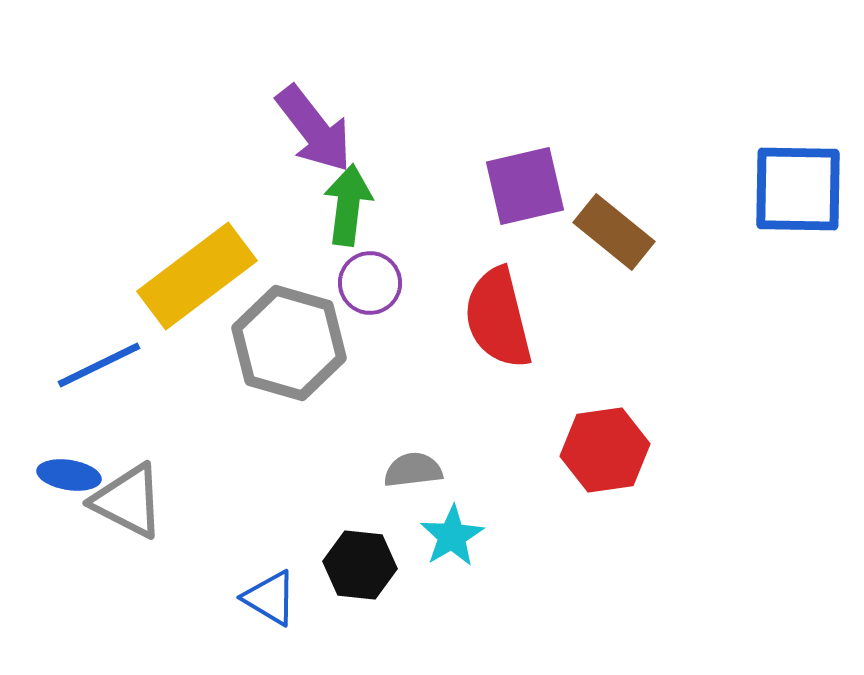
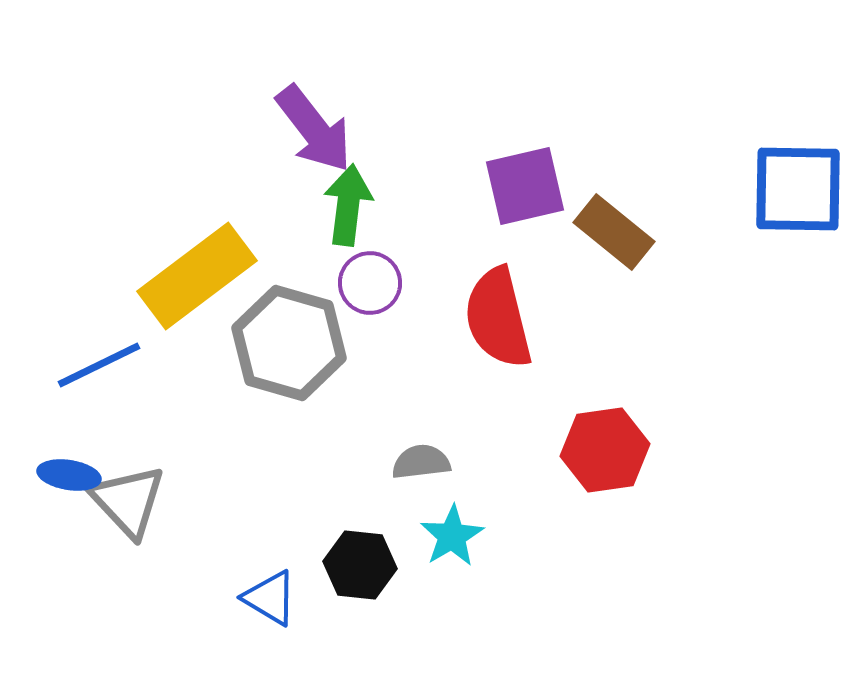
gray semicircle: moved 8 px right, 8 px up
gray triangle: rotated 20 degrees clockwise
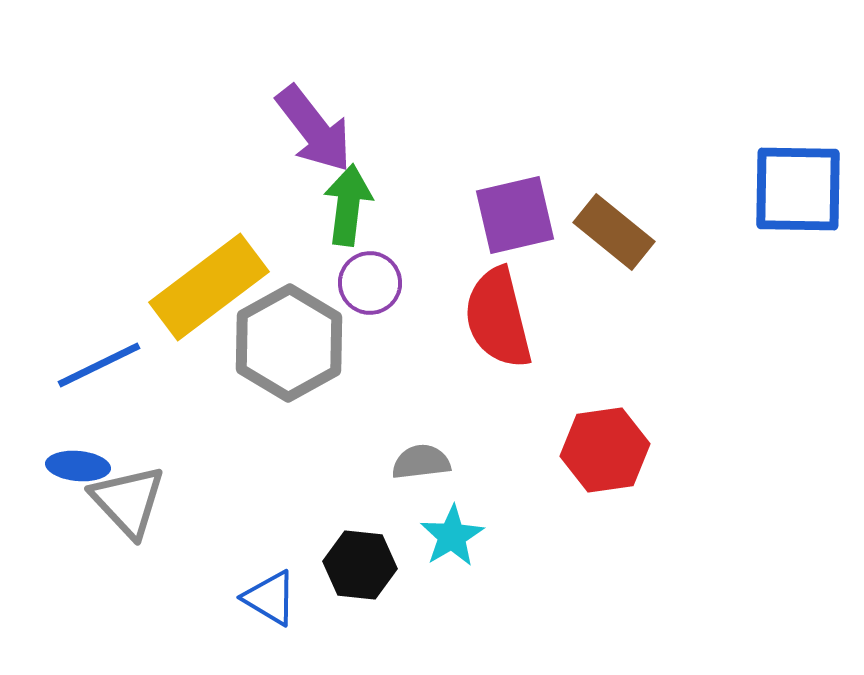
purple square: moved 10 px left, 29 px down
yellow rectangle: moved 12 px right, 11 px down
gray hexagon: rotated 15 degrees clockwise
blue ellipse: moved 9 px right, 9 px up; rotated 4 degrees counterclockwise
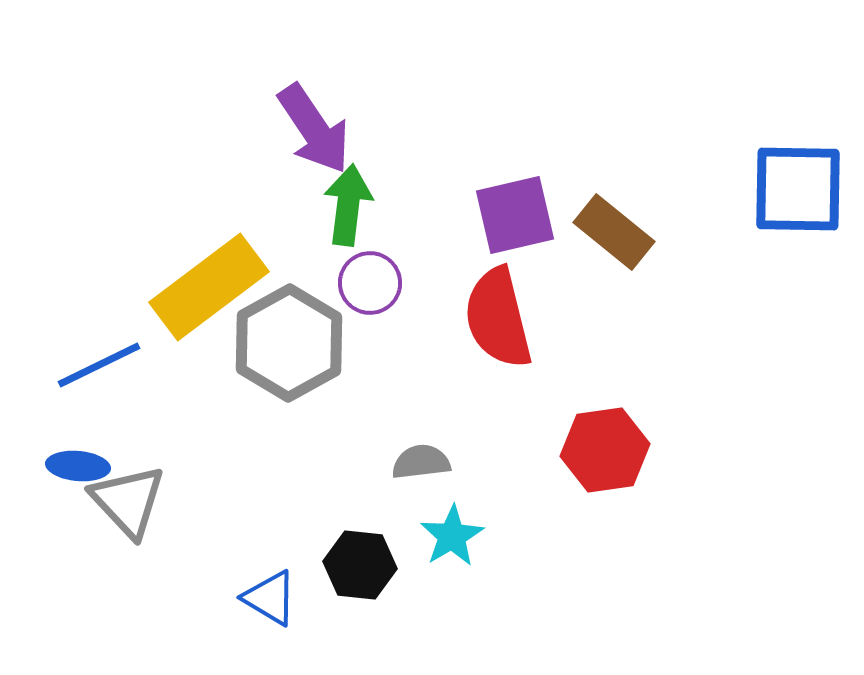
purple arrow: rotated 4 degrees clockwise
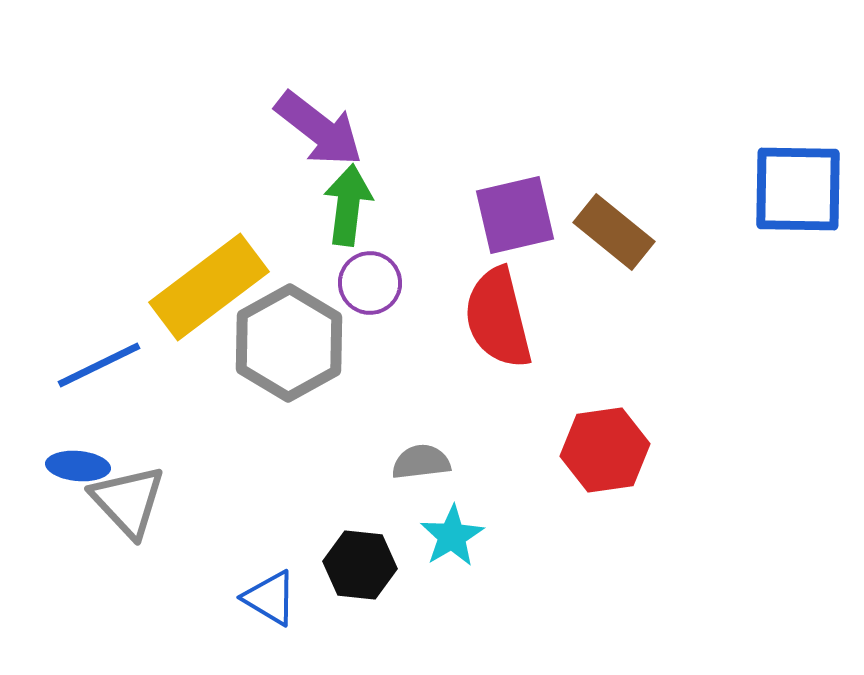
purple arrow: moved 5 px right; rotated 18 degrees counterclockwise
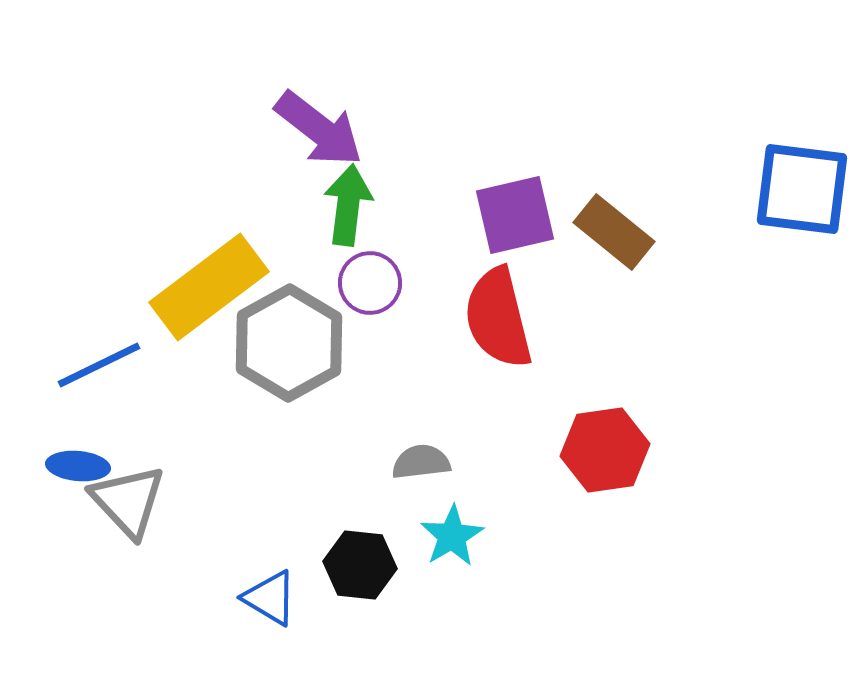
blue square: moved 4 px right; rotated 6 degrees clockwise
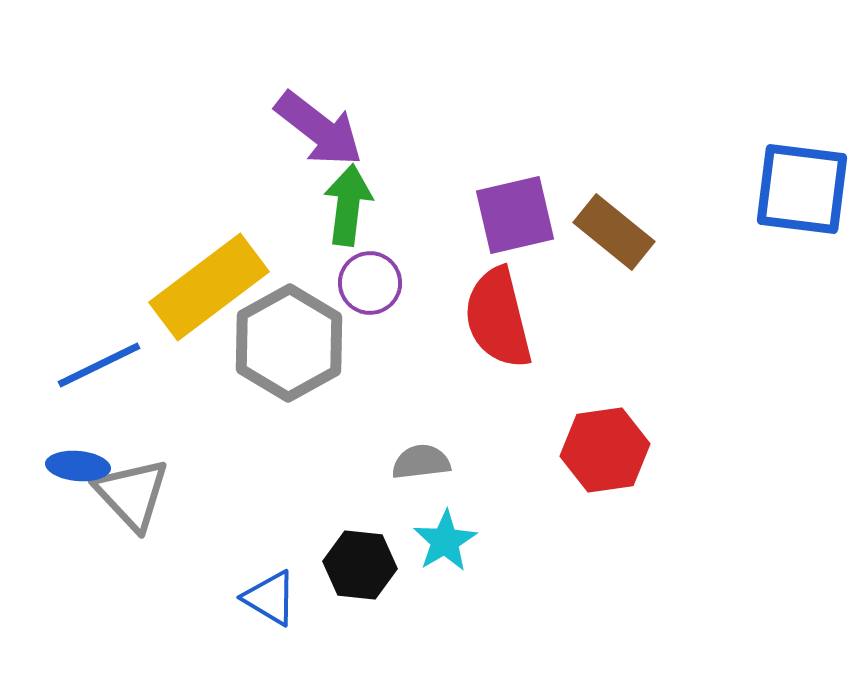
gray triangle: moved 4 px right, 7 px up
cyan star: moved 7 px left, 5 px down
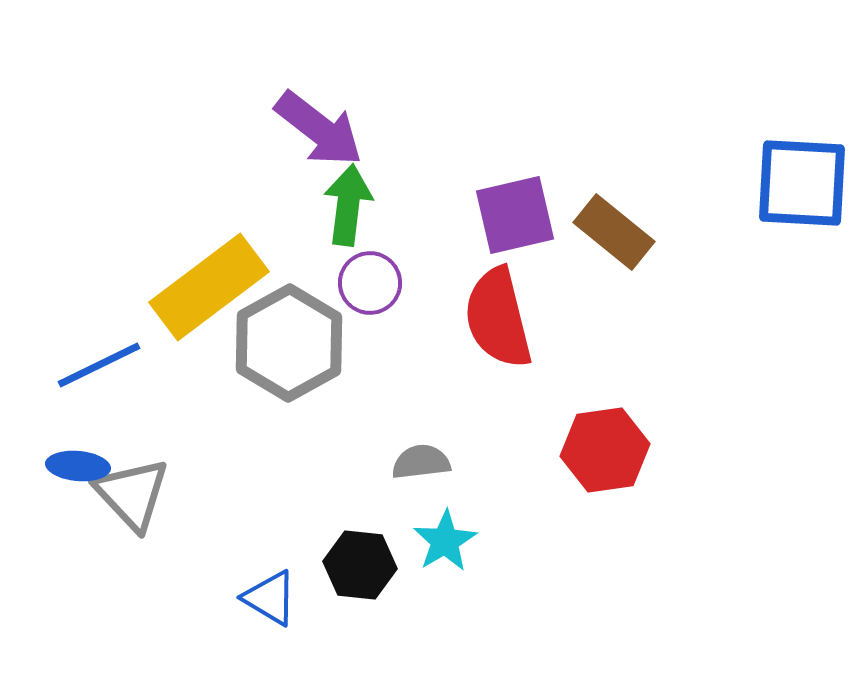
blue square: moved 6 px up; rotated 4 degrees counterclockwise
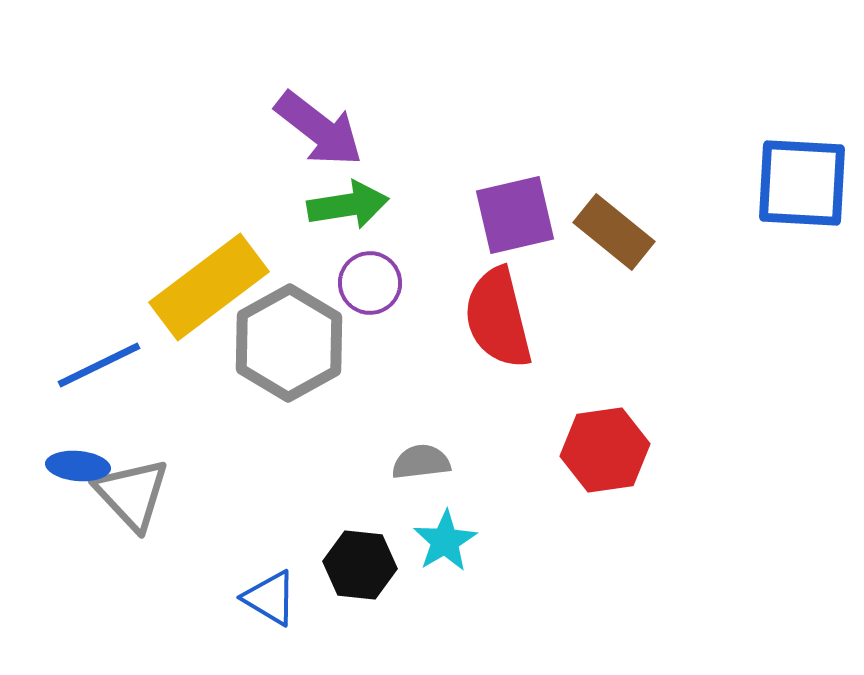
green arrow: rotated 74 degrees clockwise
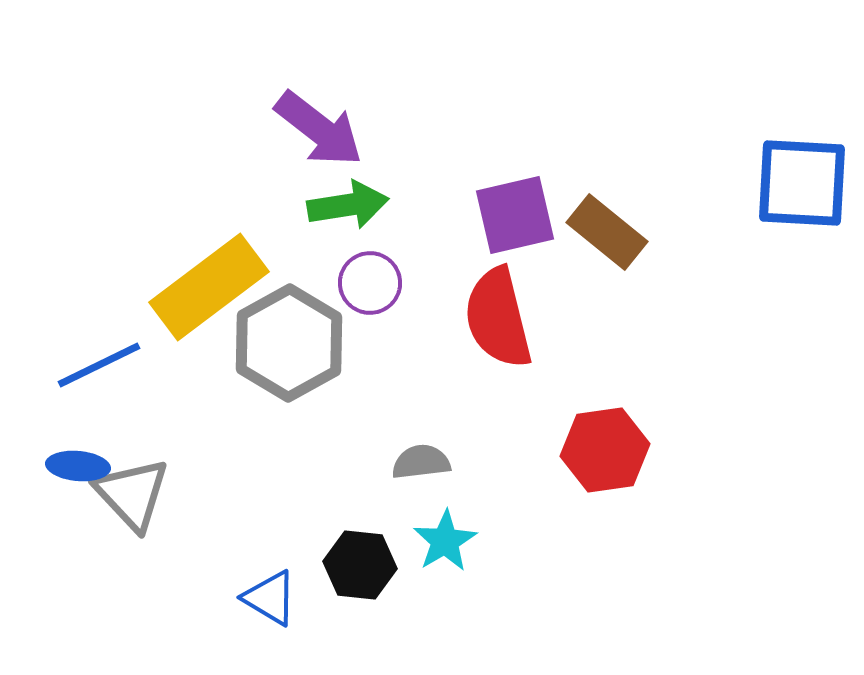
brown rectangle: moved 7 px left
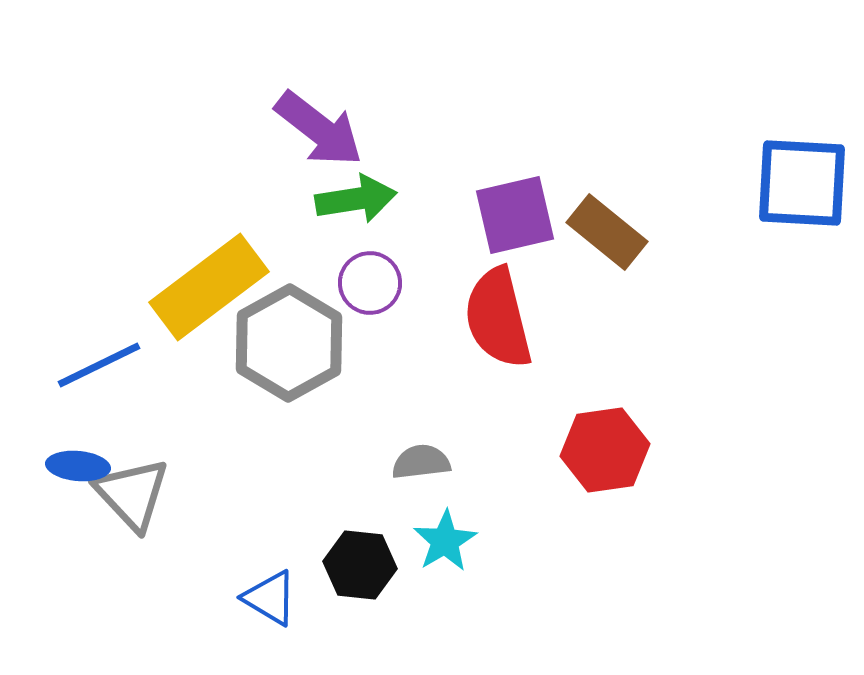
green arrow: moved 8 px right, 6 px up
